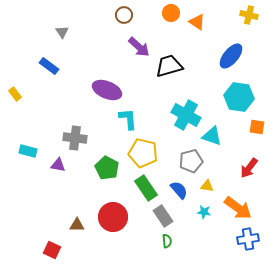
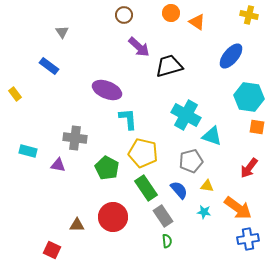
cyan hexagon: moved 10 px right
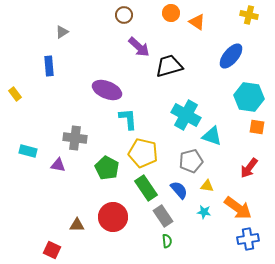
gray triangle: rotated 32 degrees clockwise
blue rectangle: rotated 48 degrees clockwise
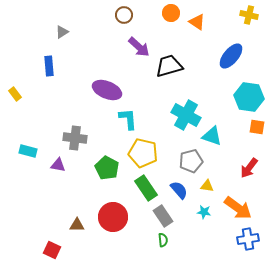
green semicircle: moved 4 px left, 1 px up
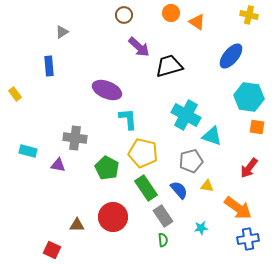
cyan star: moved 3 px left, 16 px down; rotated 16 degrees counterclockwise
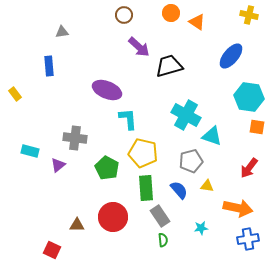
gray triangle: rotated 24 degrees clockwise
cyan rectangle: moved 2 px right
purple triangle: rotated 49 degrees counterclockwise
green rectangle: rotated 30 degrees clockwise
orange arrow: rotated 24 degrees counterclockwise
gray rectangle: moved 3 px left
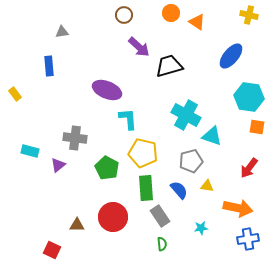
green semicircle: moved 1 px left, 4 px down
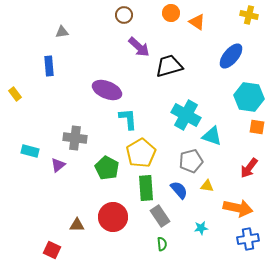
yellow pentagon: moved 2 px left; rotated 28 degrees clockwise
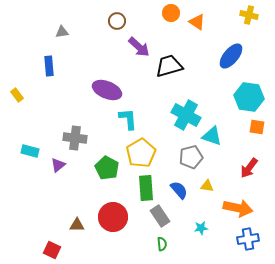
brown circle: moved 7 px left, 6 px down
yellow rectangle: moved 2 px right, 1 px down
gray pentagon: moved 4 px up
